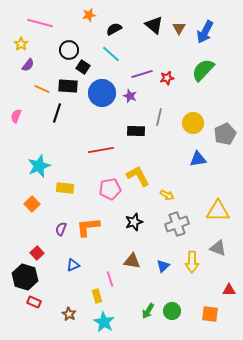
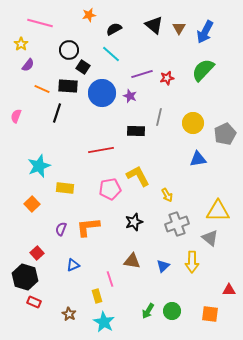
yellow arrow at (167, 195): rotated 32 degrees clockwise
gray triangle at (218, 248): moved 8 px left, 10 px up; rotated 18 degrees clockwise
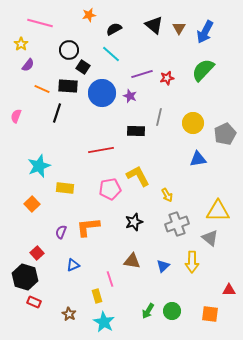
purple semicircle at (61, 229): moved 3 px down
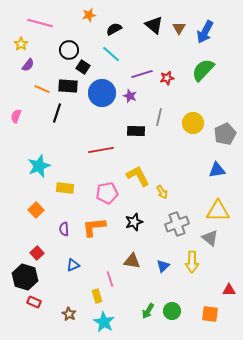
blue triangle at (198, 159): moved 19 px right, 11 px down
pink pentagon at (110, 189): moved 3 px left, 4 px down
yellow arrow at (167, 195): moved 5 px left, 3 px up
orange square at (32, 204): moved 4 px right, 6 px down
orange L-shape at (88, 227): moved 6 px right
purple semicircle at (61, 232): moved 3 px right, 3 px up; rotated 24 degrees counterclockwise
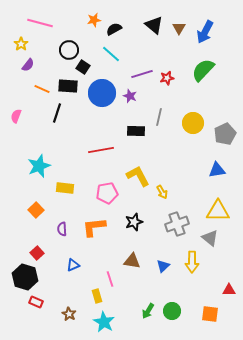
orange star at (89, 15): moved 5 px right, 5 px down
purple semicircle at (64, 229): moved 2 px left
red rectangle at (34, 302): moved 2 px right
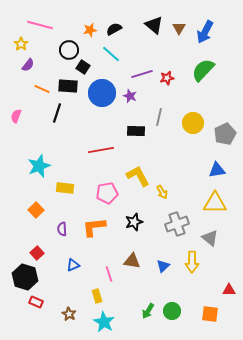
orange star at (94, 20): moved 4 px left, 10 px down
pink line at (40, 23): moved 2 px down
yellow triangle at (218, 211): moved 3 px left, 8 px up
pink line at (110, 279): moved 1 px left, 5 px up
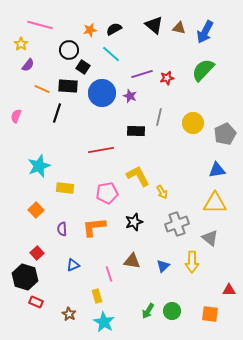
brown triangle at (179, 28): rotated 48 degrees counterclockwise
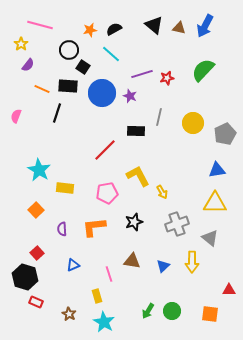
blue arrow at (205, 32): moved 6 px up
red line at (101, 150): moved 4 px right; rotated 35 degrees counterclockwise
cyan star at (39, 166): moved 4 px down; rotated 20 degrees counterclockwise
